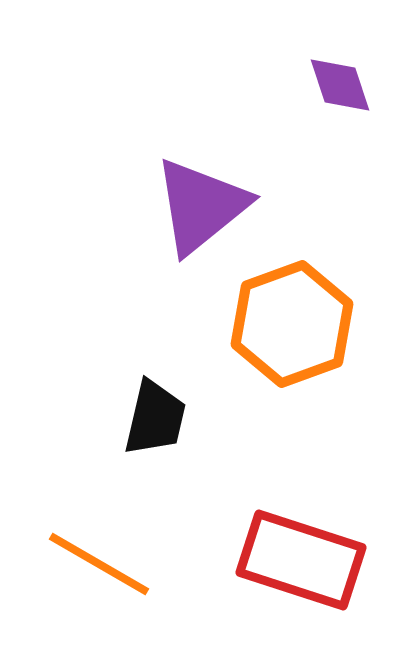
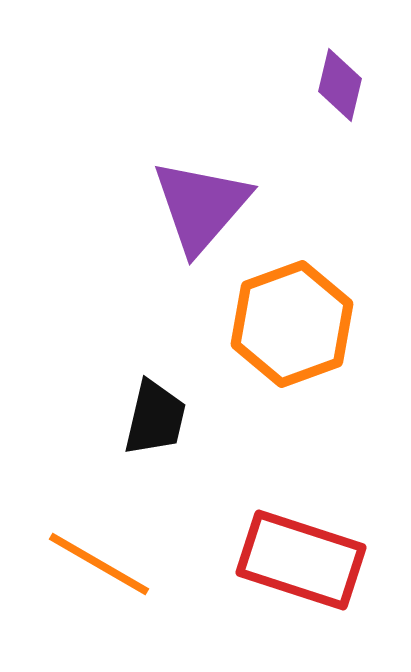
purple diamond: rotated 32 degrees clockwise
purple triangle: rotated 10 degrees counterclockwise
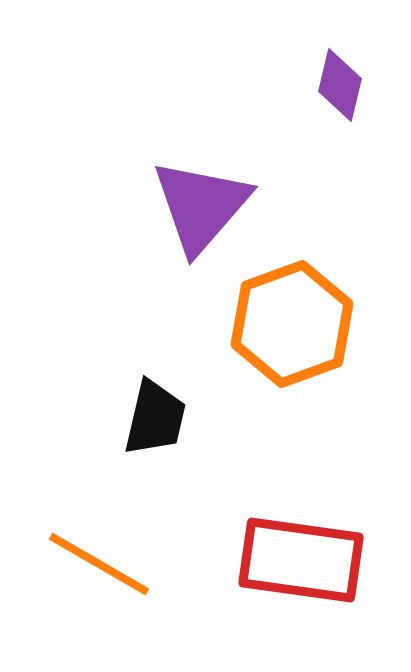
red rectangle: rotated 10 degrees counterclockwise
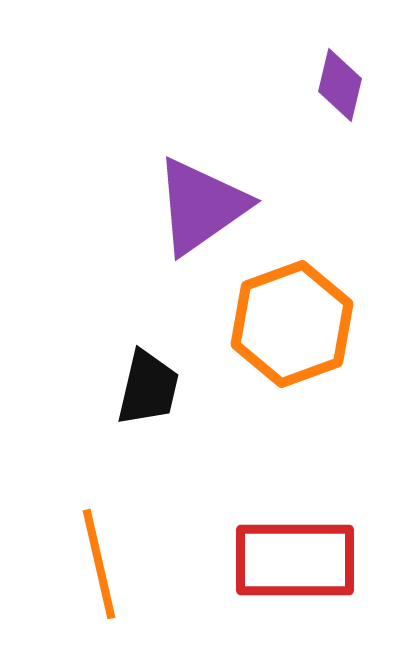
purple triangle: rotated 14 degrees clockwise
black trapezoid: moved 7 px left, 30 px up
red rectangle: moved 6 px left; rotated 8 degrees counterclockwise
orange line: rotated 47 degrees clockwise
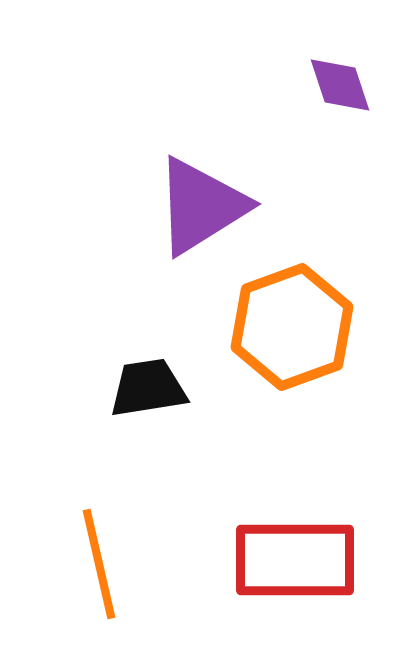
purple diamond: rotated 32 degrees counterclockwise
purple triangle: rotated 3 degrees clockwise
orange hexagon: moved 3 px down
black trapezoid: rotated 112 degrees counterclockwise
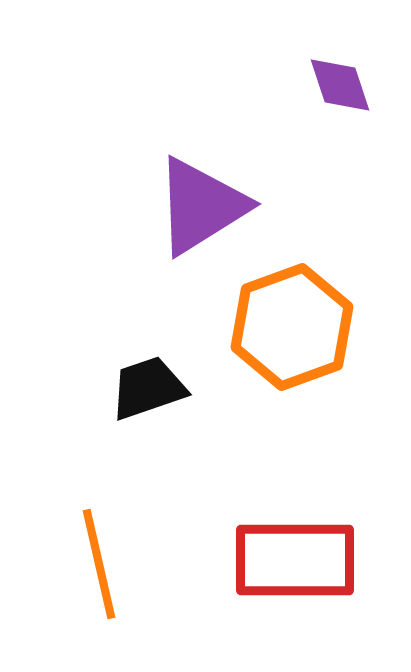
black trapezoid: rotated 10 degrees counterclockwise
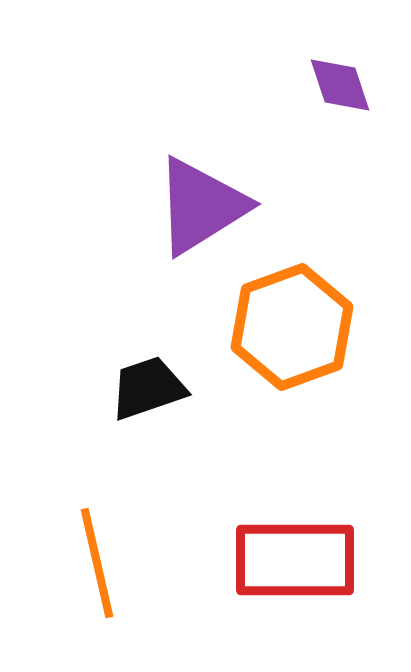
orange line: moved 2 px left, 1 px up
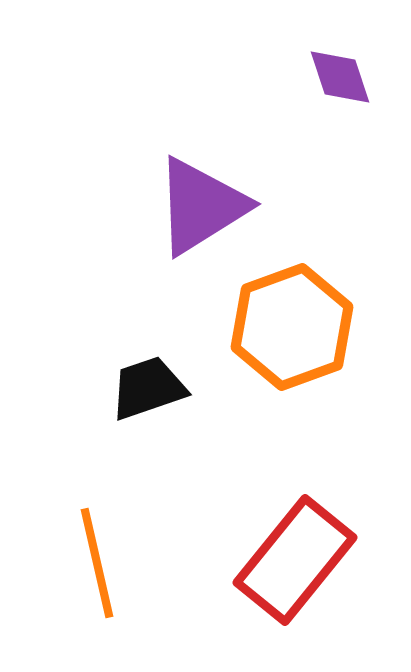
purple diamond: moved 8 px up
red rectangle: rotated 51 degrees counterclockwise
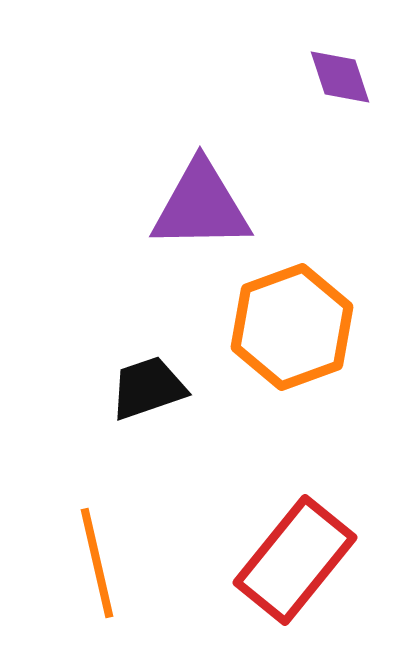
purple triangle: rotated 31 degrees clockwise
